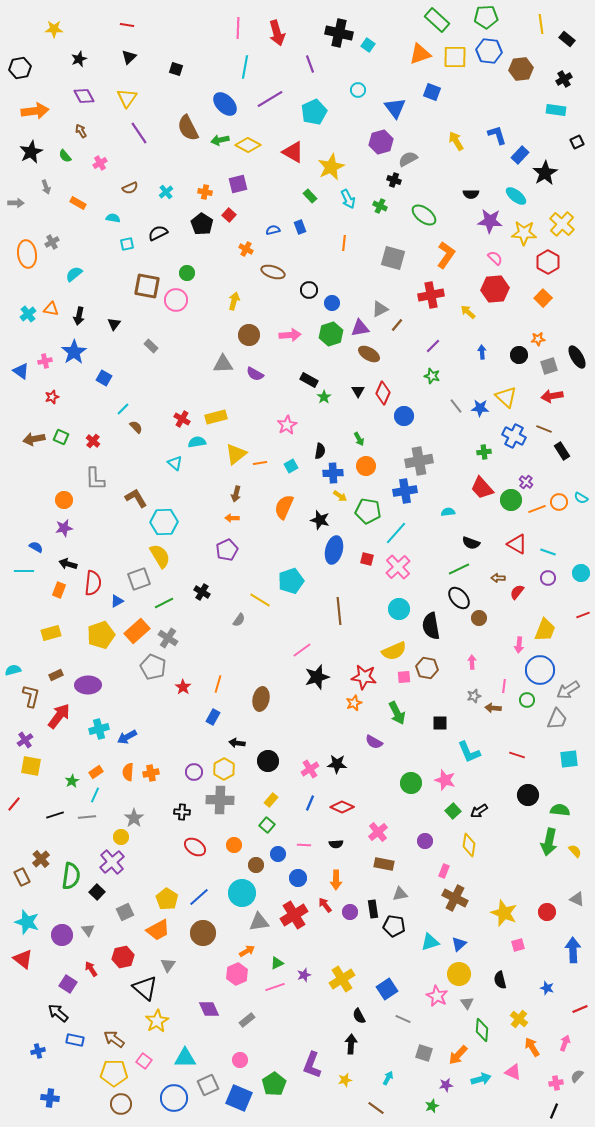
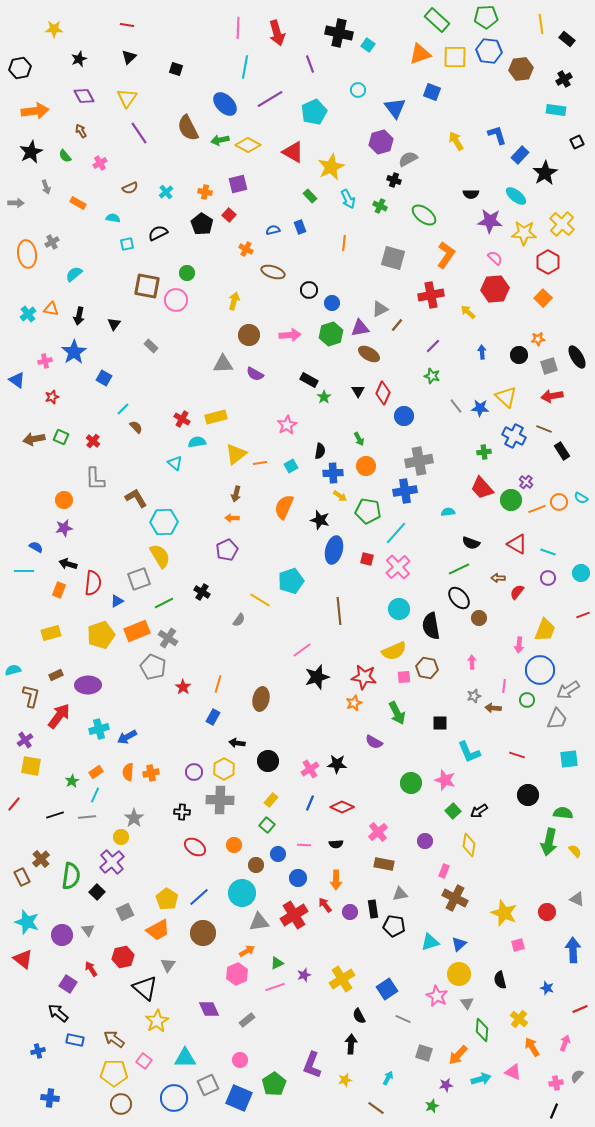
blue triangle at (21, 371): moved 4 px left, 9 px down
orange rectangle at (137, 631): rotated 20 degrees clockwise
green semicircle at (560, 810): moved 3 px right, 3 px down
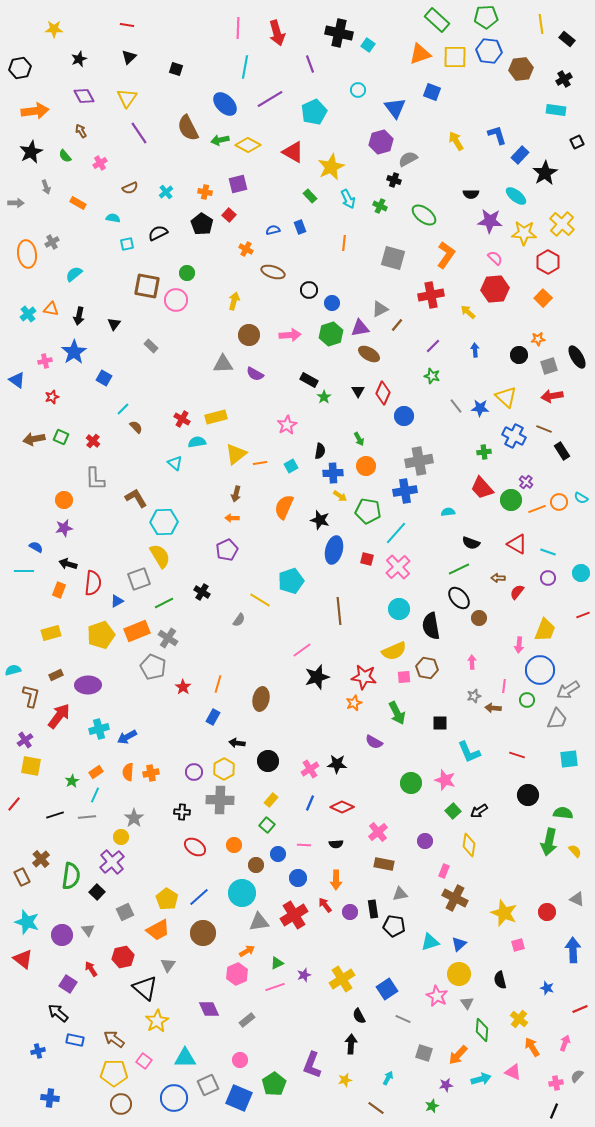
blue arrow at (482, 352): moved 7 px left, 2 px up
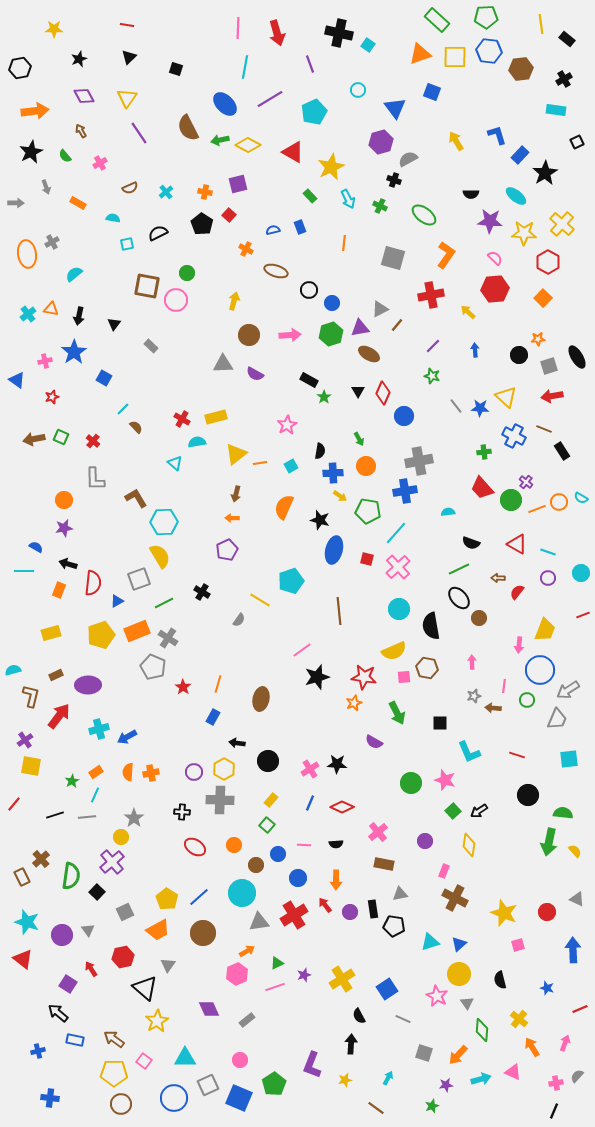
brown ellipse at (273, 272): moved 3 px right, 1 px up
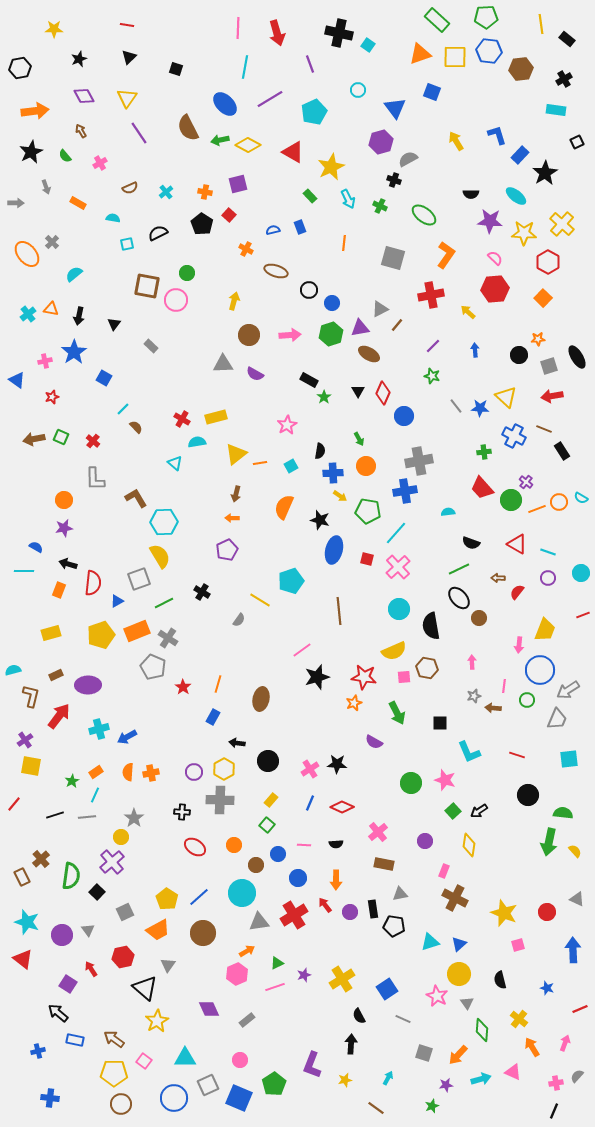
gray cross at (52, 242): rotated 16 degrees counterclockwise
orange ellipse at (27, 254): rotated 32 degrees counterclockwise
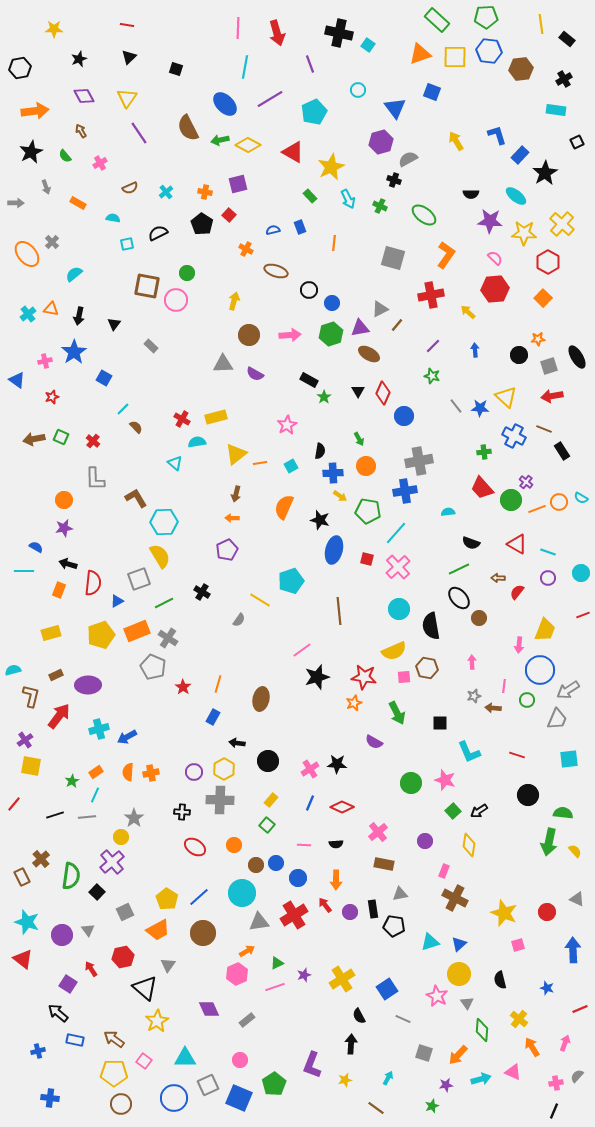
orange line at (344, 243): moved 10 px left
blue circle at (278, 854): moved 2 px left, 9 px down
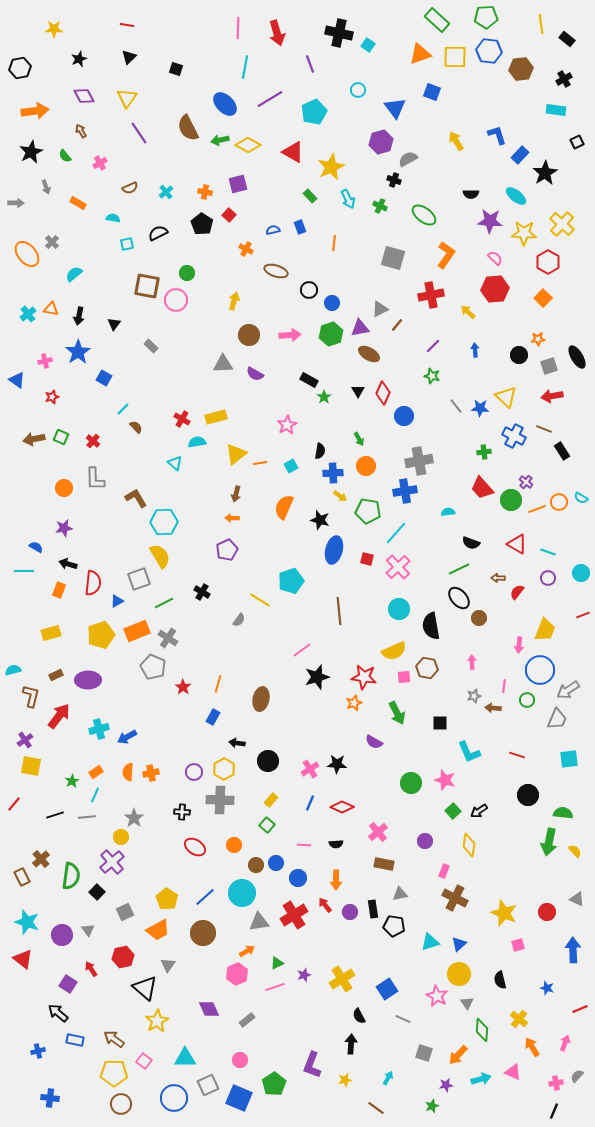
blue star at (74, 352): moved 4 px right
orange circle at (64, 500): moved 12 px up
purple ellipse at (88, 685): moved 5 px up
blue line at (199, 897): moved 6 px right
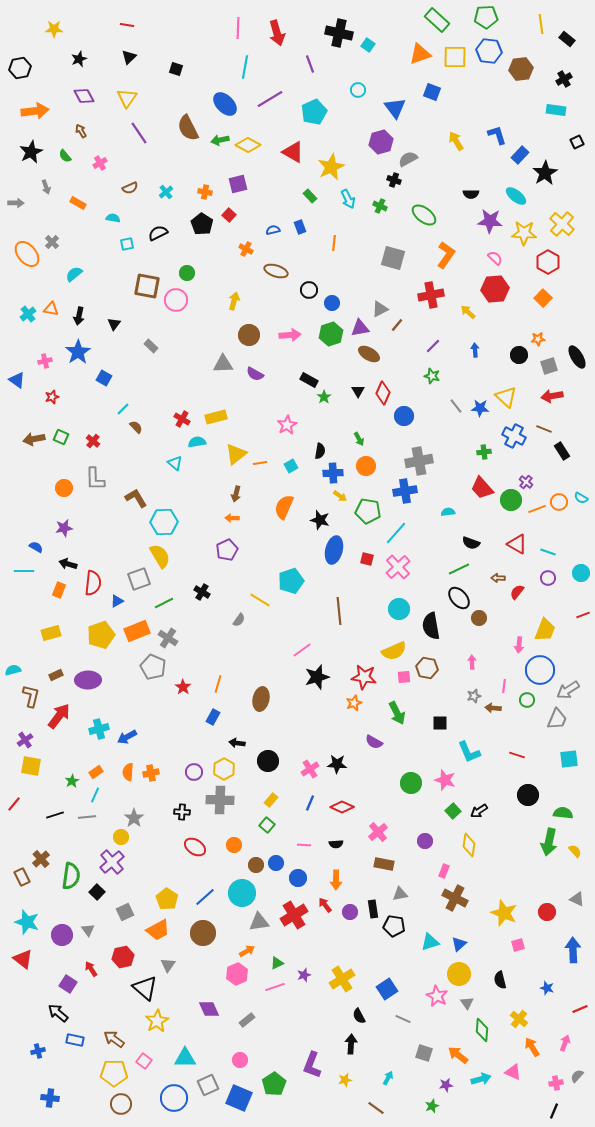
orange arrow at (458, 1055): rotated 85 degrees clockwise
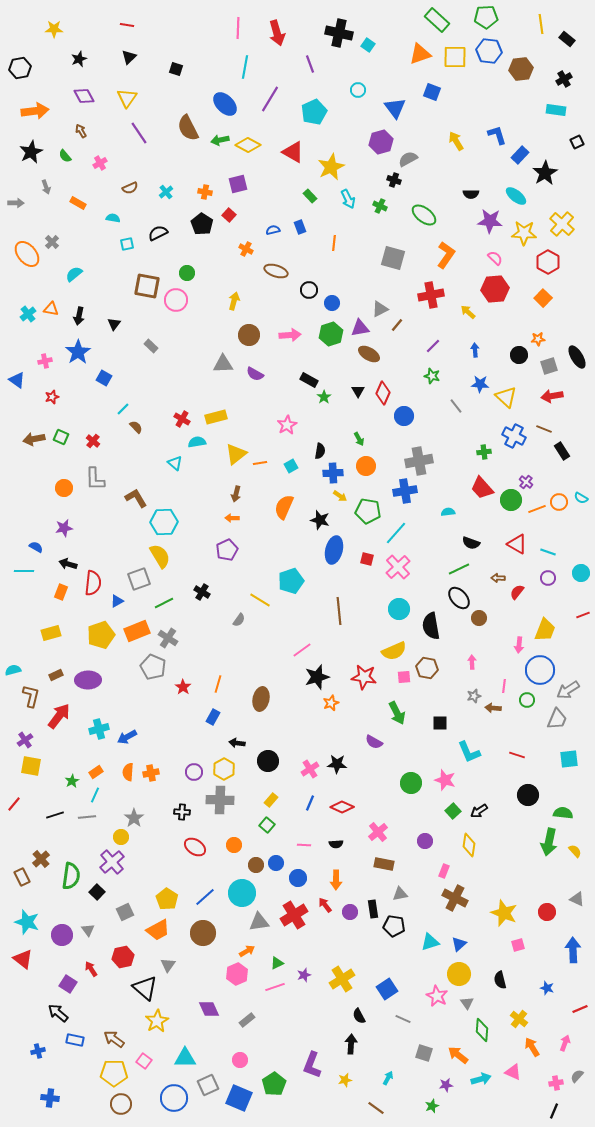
purple line at (270, 99): rotated 28 degrees counterclockwise
blue star at (480, 408): moved 24 px up
orange rectangle at (59, 590): moved 2 px right, 2 px down
orange star at (354, 703): moved 23 px left
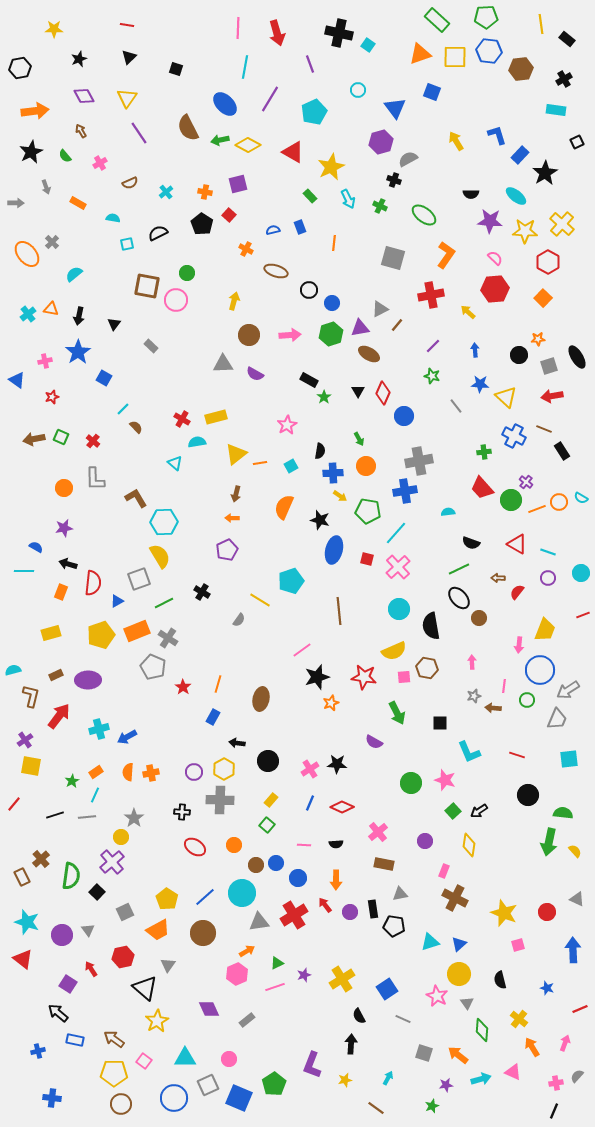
brown semicircle at (130, 188): moved 5 px up
yellow star at (524, 233): moved 1 px right, 2 px up
pink circle at (240, 1060): moved 11 px left, 1 px up
blue cross at (50, 1098): moved 2 px right
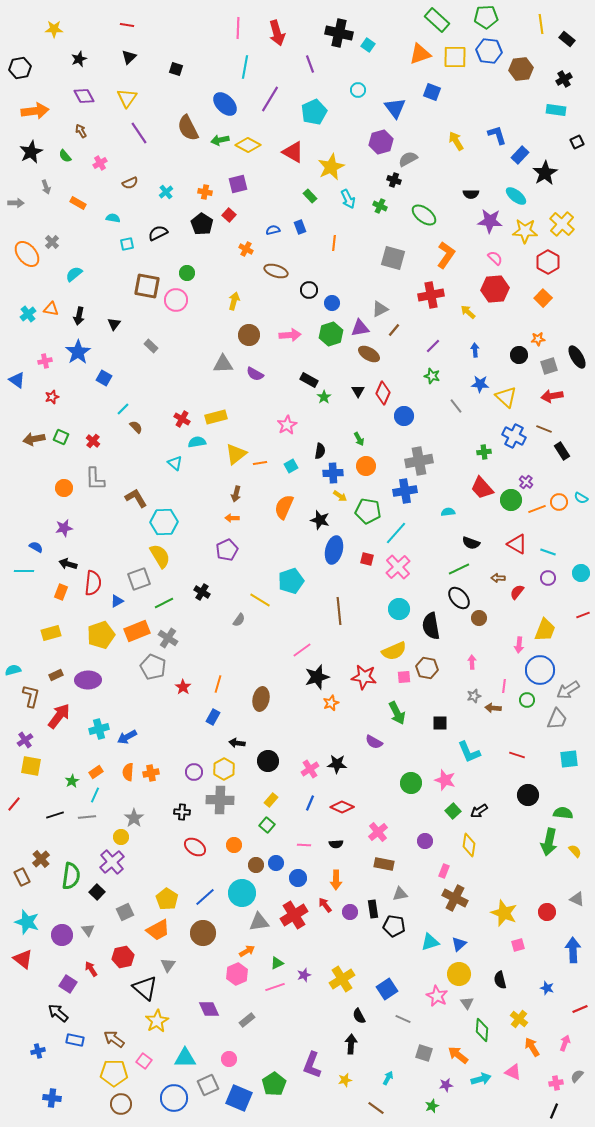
brown line at (397, 325): moved 3 px left, 5 px down
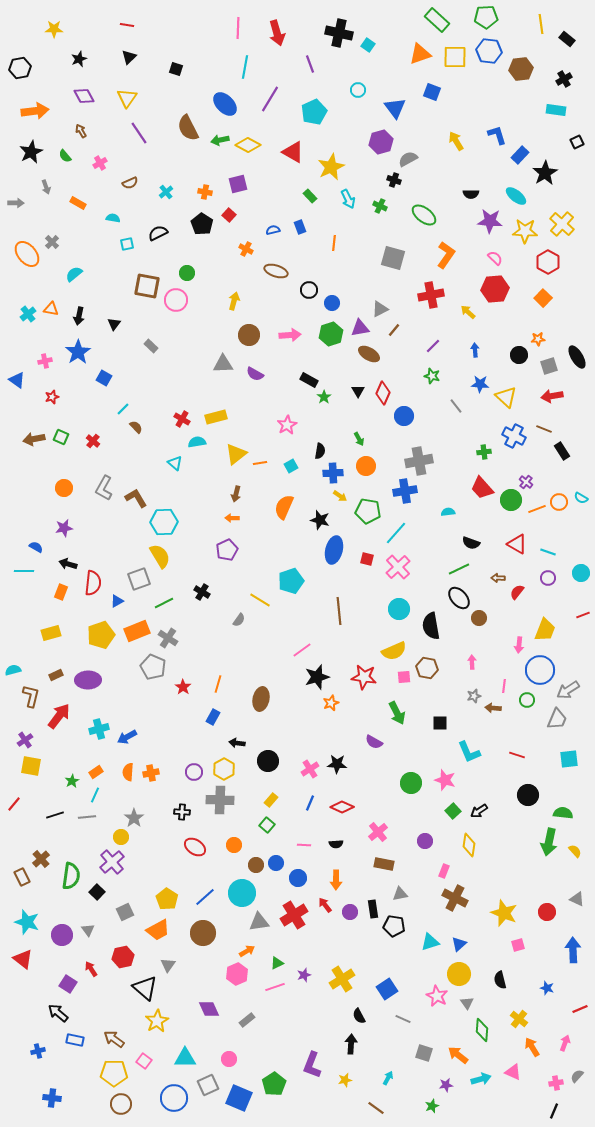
gray L-shape at (95, 479): moved 9 px right, 9 px down; rotated 30 degrees clockwise
